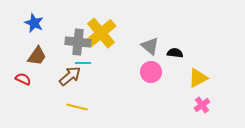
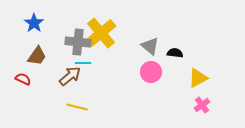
blue star: rotated 12 degrees clockwise
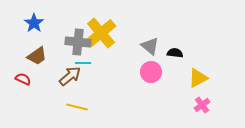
brown trapezoid: rotated 20 degrees clockwise
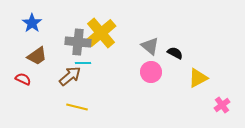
blue star: moved 2 px left
black semicircle: rotated 21 degrees clockwise
pink cross: moved 20 px right
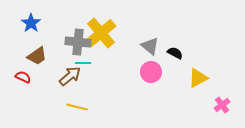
blue star: moved 1 px left
red semicircle: moved 2 px up
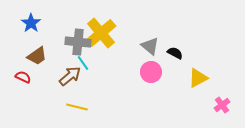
cyan line: rotated 56 degrees clockwise
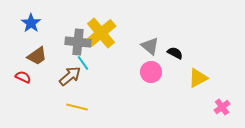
pink cross: moved 2 px down
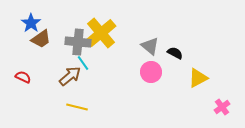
brown trapezoid: moved 4 px right, 17 px up
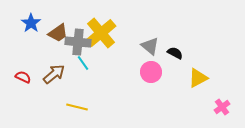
brown trapezoid: moved 17 px right, 6 px up
brown arrow: moved 16 px left, 2 px up
